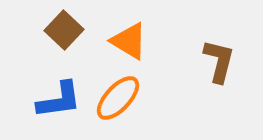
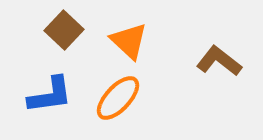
orange triangle: rotated 12 degrees clockwise
brown L-shape: rotated 66 degrees counterclockwise
blue L-shape: moved 9 px left, 5 px up
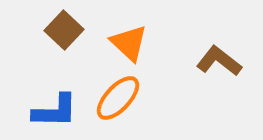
orange triangle: moved 2 px down
blue L-shape: moved 5 px right, 16 px down; rotated 9 degrees clockwise
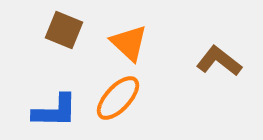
brown square: rotated 21 degrees counterclockwise
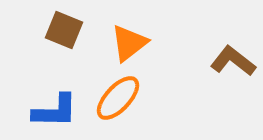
orange triangle: rotated 39 degrees clockwise
brown L-shape: moved 14 px right
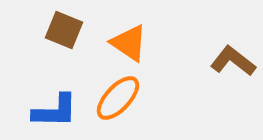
orange triangle: rotated 48 degrees counterclockwise
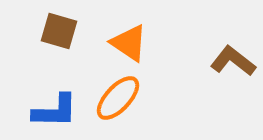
brown square: moved 5 px left, 1 px down; rotated 6 degrees counterclockwise
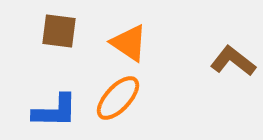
brown square: rotated 9 degrees counterclockwise
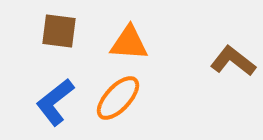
orange triangle: rotated 30 degrees counterclockwise
blue L-shape: moved 9 px up; rotated 141 degrees clockwise
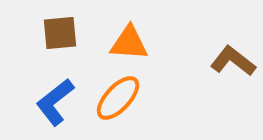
brown square: moved 1 px right, 2 px down; rotated 12 degrees counterclockwise
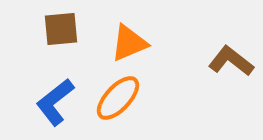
brown square: moved 1 px right, 4 px up
orange triangle: rotated 27 degrees counterclockwise
brown L-shape: moved 2 px left
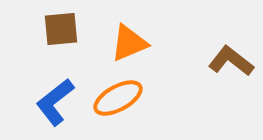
orange ellipse: rotated 18 degrees clockwise
